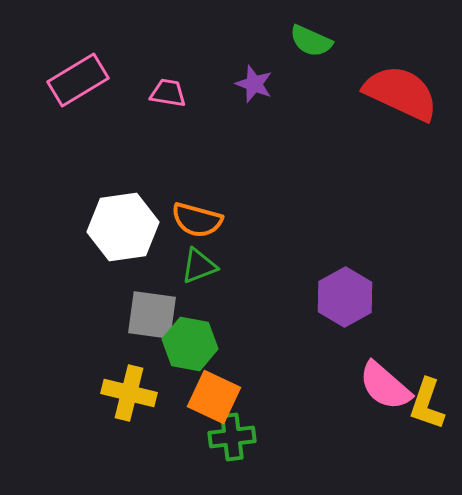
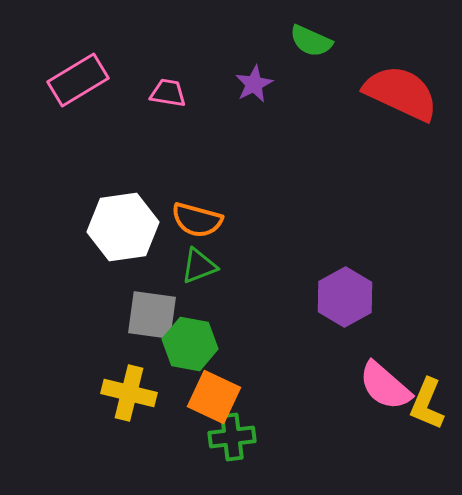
purple star: rotated 24 degrees clockwise
yellow L-shape: rotated 4 degrees clockwise
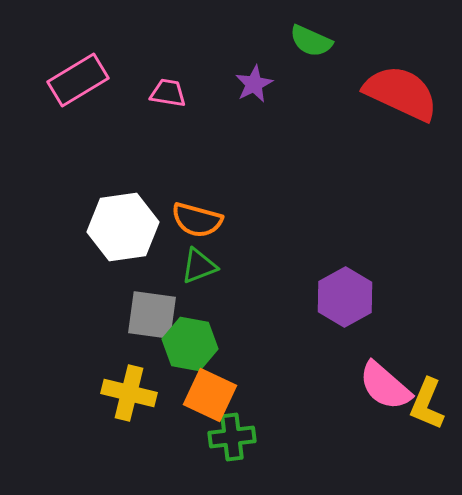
orange square: moved 4 px left, 2 px up
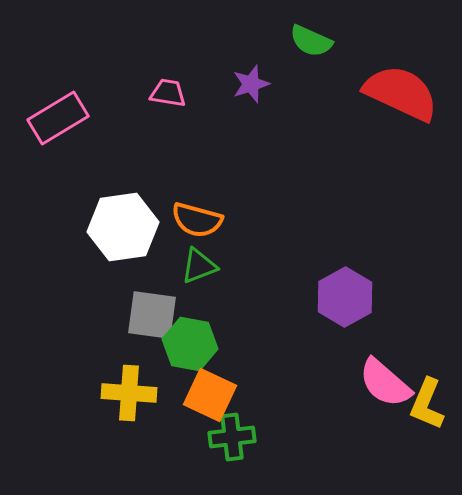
pink rectangle: moved 20 px left, 38 px down
purple star: moved 3 px left; rotated 9 degrees clockwise
pink semicircle: moved 3 px up
yellow cross: rotated 10 degrees counterclockwise
